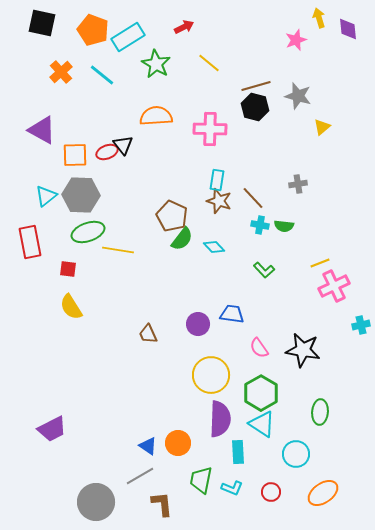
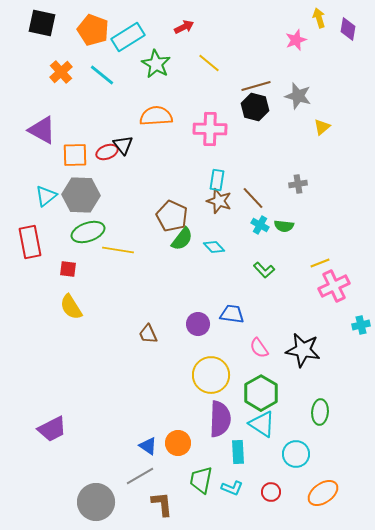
purple diamond at (348, 29): rotated 15 degrees clockwise
cyan cross at (260, 225): rotated 18 degrees clockwise
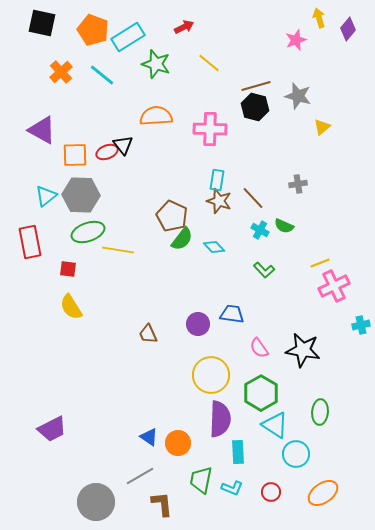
purple diamond at (348, 29): rotated 30 degrees clockwise
green star at (156, 64): rotated 12 degrees counterclockwise
cyan cross at (260, 225): moved 5 px down
green semicircle at (284, 226): rotated 18 degrees clockwise
cyan triangle at (262, 424): moved 13 px right, 1 px down
blue triangle at (148, 446): moved 1 px right, 9 px up
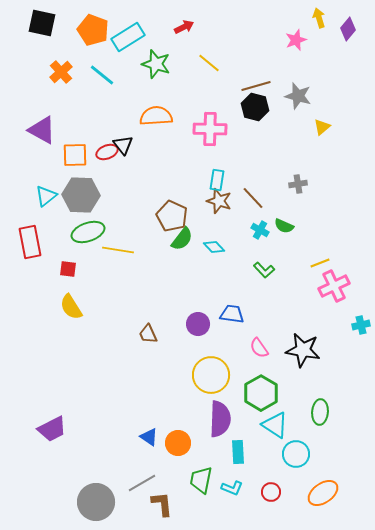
gray line at (140, 476): moved 2 px right, 7 px down
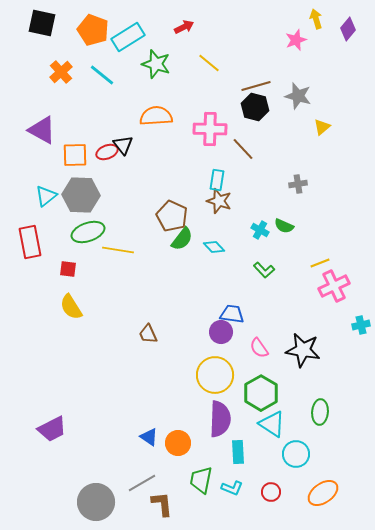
yellow arrow at (319, 18): moved 3 px left, 1 px down
brown line at (253, 198): moved 10 px left, 49 px up
purple circle at (198, 324): moved 23 px right, 8 px down
yellow circle at (211, 375): moved 4 px right
cyan triangle at (275, 425): moved 3 px left, 1 px up
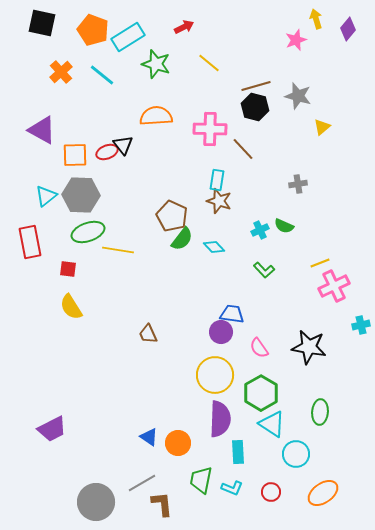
cyan cross at (260, 230): rotated 36 degrees clockwise
black star at (303, 350): moved 6 px right, 3 px up
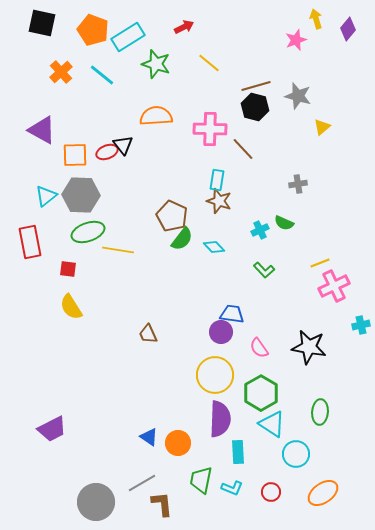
green semicircle at (284, 226): moved 3 px up
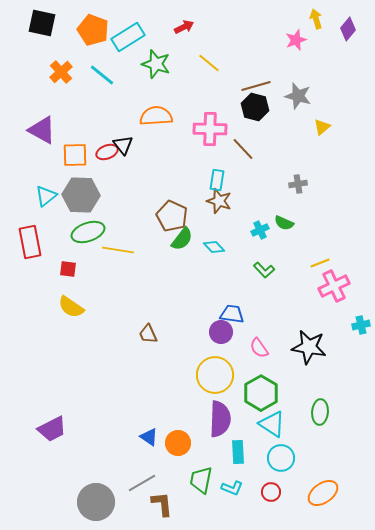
yellow semicircle at (71, 307): rotated 24 degrees counterclockwise
cyan circle at (296, 454): moved 15 px left, 4 px down
